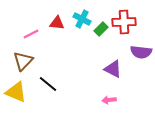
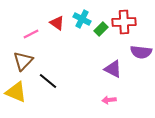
red triangle: rotated 28 degrees clockwise
black line: moved 3 px up
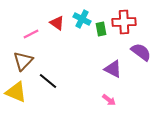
green rectangle: rotated 56 degrees counterclockwise
purple semicircle: rotated 150 degrees counterclockwise
pink arrow: rotated 136 degrees counterclockwise
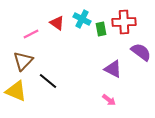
yellow triangle: moved 1 px up
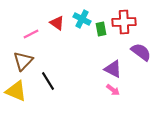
black line: rotated 18 degrees clockwise
pink arrow: moved 4 px right, 10 px up
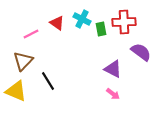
pink arrow: moved 4 px down
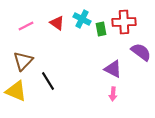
pink line: moved 5 px left, 8 px up
pink arrow: rotated 56 degrees clockwise
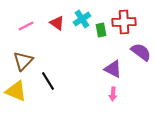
cyan cross: rotated 30 degrees clockwise
green rectangle: moved 1 px down
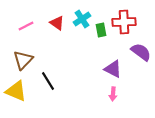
brown triangle: moved 1 px up
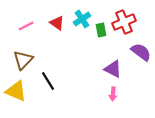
red cross: rotated 20 degrees counterclockwise
